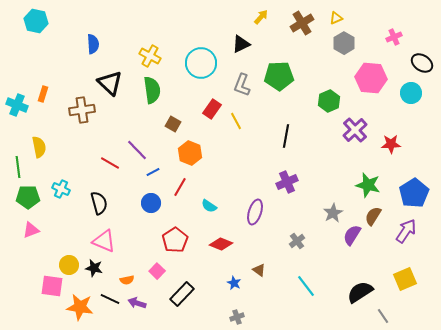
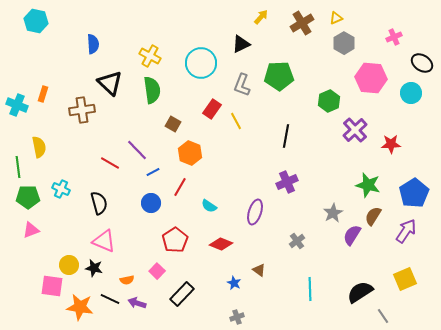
cyan line at (306, 286): moved 4 px right, 3 px down; rotated 35 degrees clockwise
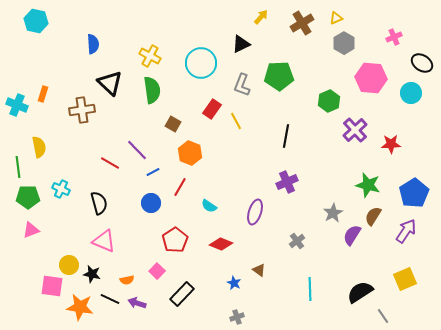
black star at (94, 268): moved 2 px left, 6 px down
